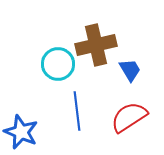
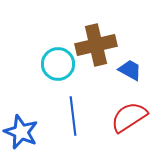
blue trapezoid: rotated 30 degrees counterclockwise
blue line: moved 4 px left, 5 px down
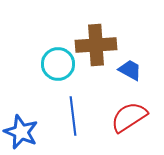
brown cross: rotated 9 degrees clockwise
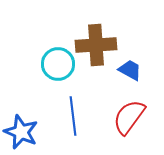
red semicircle: rotated 21 degrees counterclockwise
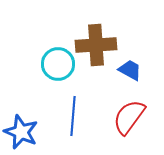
blue line: rotated 12 degrees clockwise
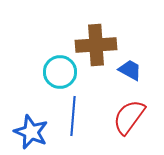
cyan circle: moved 2 px right, 8 px down
blue star: moved 10 px right
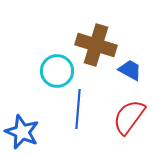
brown cross: rotated 21 degrees clockwise
cyan circle: moved 3 px left, 1 px up
blue line: moved 5 px right, 7 px up
blue star: moved 9 px left
